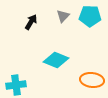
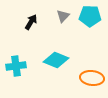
orange ellipse: moved 2 px up
cyan cross: moved 19 px up
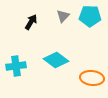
cyan diamond: rotated 15 degrees clockwise
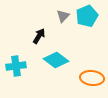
cyan pentagon: moved 3 px left; rotated 25 degrees counterclockwise
black arrow: moved 8 px right, 14 px down
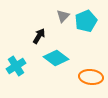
cyan pentagon: moved 1 px left, 5 px down
cyan diamond: moved 2 px up
cyan cross: rotated 24 degrees counterclockwise
orange ellipse: moved 1 px left, 1 px up
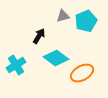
gray triangle: rotated 32 degrees clockwise
cyan cross: moved 1 px up
orange ellipse: moved 9 px left, 4 px up; rotated 35 degrees counterclockwise
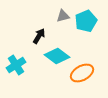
cyan diamond: moved 1 px right, 2 px up
